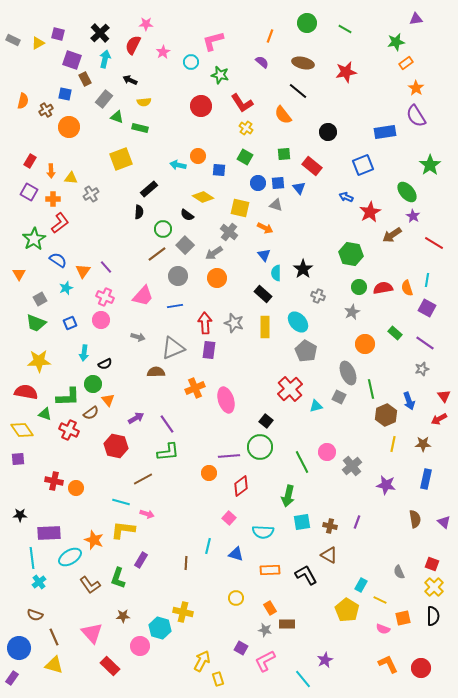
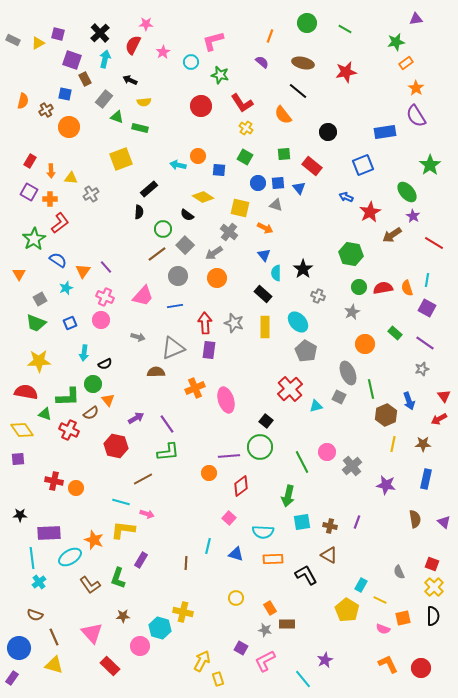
orange cross at (53, 199): moved 3 px left
orange rectangle at (270, 570): moved 3 px right, 11 px up
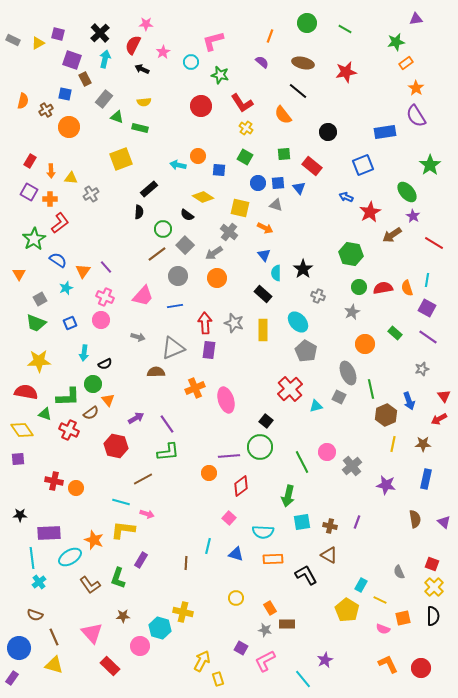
black arrow at (130, 80): moved 12 px right, 11 px up
yellow rectangle at (265, 327): moved 2 px left, 3 px down
purple line at (425, 343): moved 3 px right, 6 px up
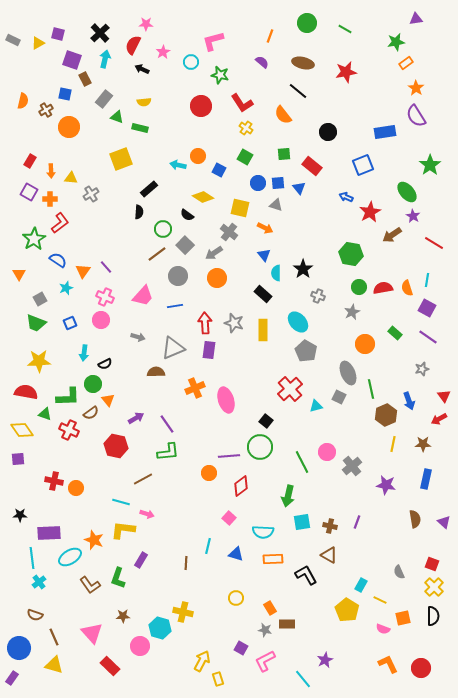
blue square at (219, 170): rotated 24 degrees clockwise
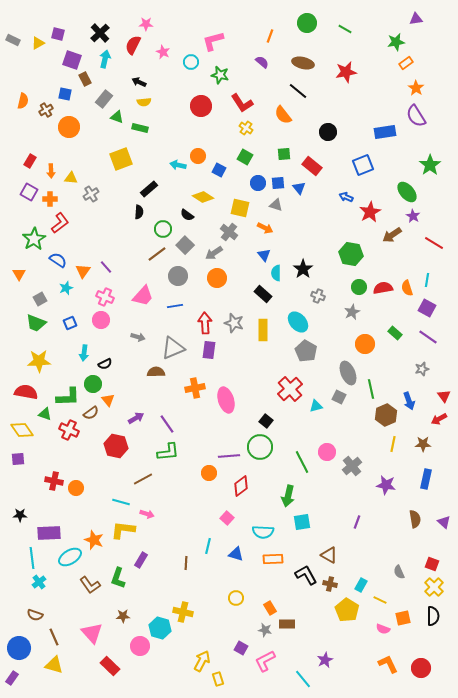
pink star at (163, 52): rotated 16 degrees counterclockwise
black arrow at (142, 69): moved 3 px left, 13 px down
orange cross at (195, 388): rotated 12 degrees clockwise
pink square at (229, 518): moved 2 px left
brown cross at (330, 526): moved 58 px down
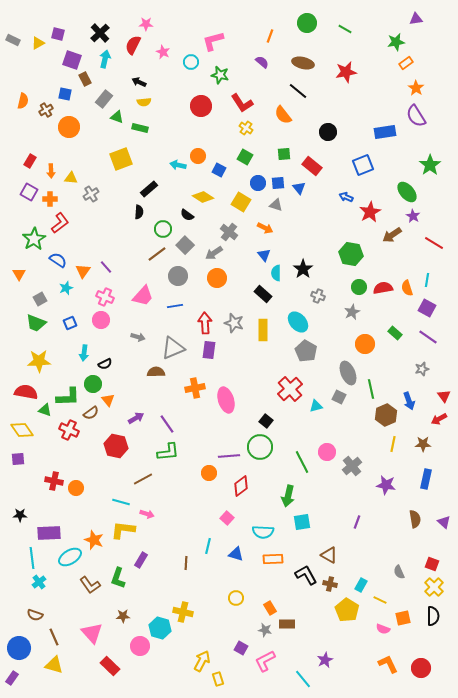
yellow square at (240, 208): moved 1 px right, 6 px up; rotated 18 degrees clockwise
green triangle at (45, 414): moved 4 px up
